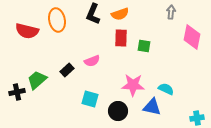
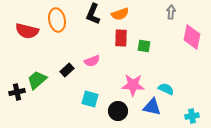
cyan cross: moved 5 px left, 2 px up
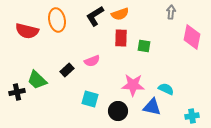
black L-shape: moved 2 px right, 2 px down; rotated 35 degrees clockwise
green trapezoid: rotated 95 degrees counterclockwise
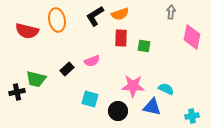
black rectangle: moved 1 px up
green trapezoid: moved 1 px left, 1 px up; rotated 30 degrees counterclockwise
pink star: moved 1 px down
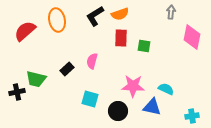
red semicircle: moved 2 px left; rotated 125 degrees clockwise
pink semicircle: rotated 126 degrees clockwise
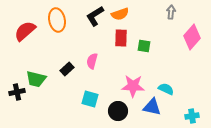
pink diamond: rotated 30 degrees clockwise
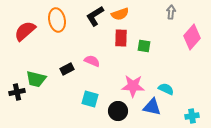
pink semicircle: rotated 98 degrees clockwise
black rectangle: rotated 16 degrees clockwise
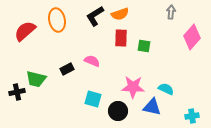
pink star: moved 1 px down
cyan square: moved 3 px right
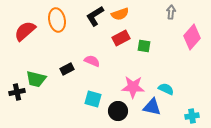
red rectangle: rotated 60 degrees clockwise
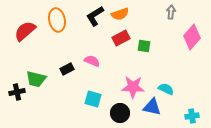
black circle: moved 2 px right, 2 px down
